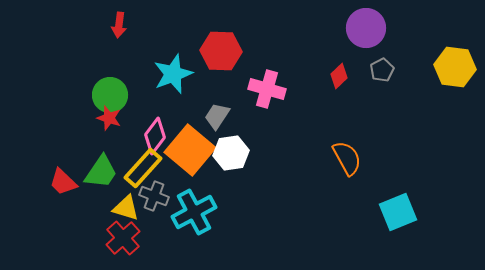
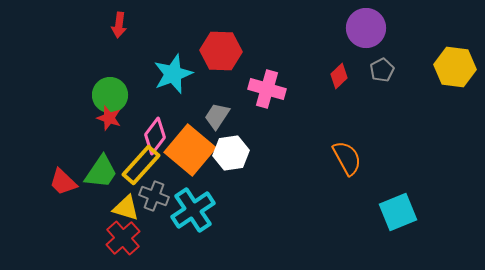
yellow rectangle: moved 2 px left, 3 px up
cyan cross: moved 1 px left, 2 px up; rotated 6 degrees counterclockwise
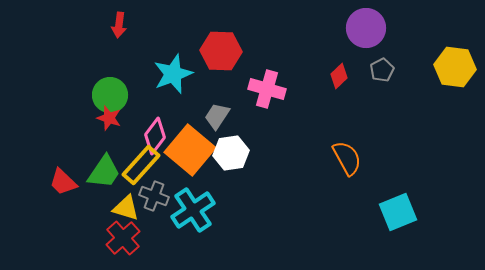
green trapezoid: moved 3 px right
